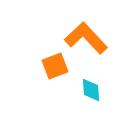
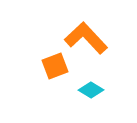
cyan diamond: rotated 55 degrees counterclockwise
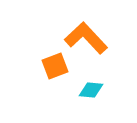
cyan diamond: rotated 25 degrees counterclockwise
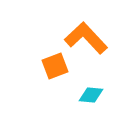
cyan diamond: moved 5 px down
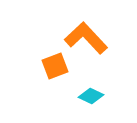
cyan diamond: moved 1 px down; rotated 20 degrees clockwise
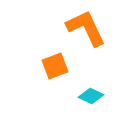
orange L-shape: moved 10 px up; rotated 18 degrees clockwise
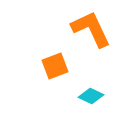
orange L-shape: moved 5 px right, 1 px down
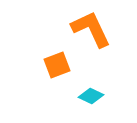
orange square: moved 2 px right, 1 px up
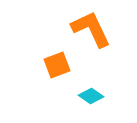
cyan diamond: rotated 10 degrees clockwise
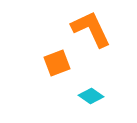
orange square: moved 2 px up
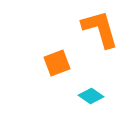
orange L-shape: moved 9 px right; rotated 9 degrees clockwise
